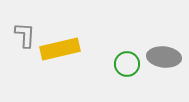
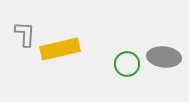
gray L-shape: moved 1 px up
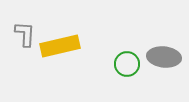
yellow rectangle: moved 3 px up
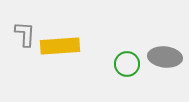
yellow rectangle: rotated 9 degrees clockwise
gray ellipse: moved 1 px right
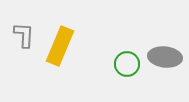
gray L-shape: moved 1 px left, 1 px down
yellow rectangle: rotated 63 degrees counterclockwise
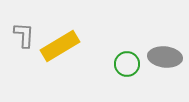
yellow rectangle: rotated 36 degrees clockwise
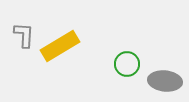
gray ellipse: moved 24 px down
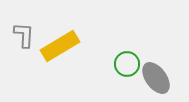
gray ellipse: moved 9 px left, 3 px up; rotated 48 degrees clockwise
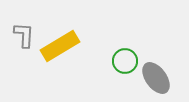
green circle: moved 2 px left, 3 px up
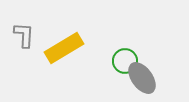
yellow rectangle: moved 4 px right, 2 px down
gray ellipse: moved 14 px left
